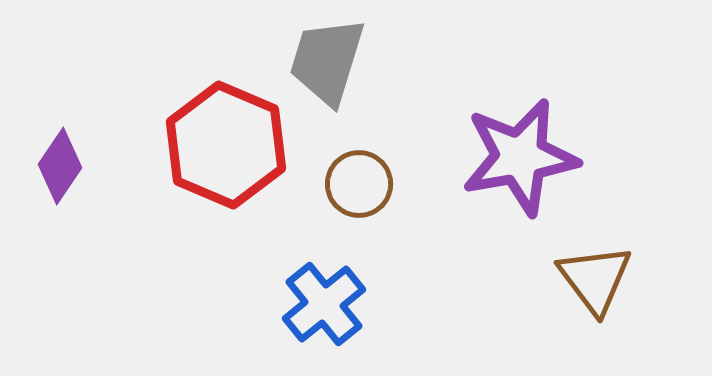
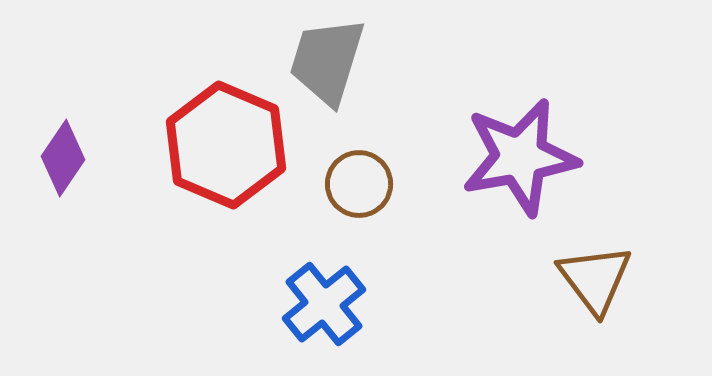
purple diamond: moved 3 px right, 8 px up
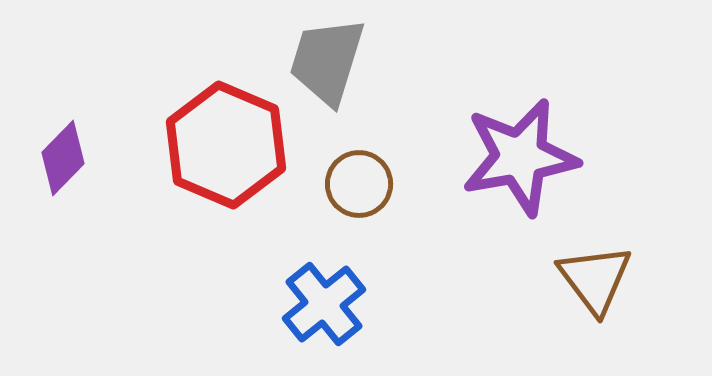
purple diamond: rotated 10 degrees clockwise
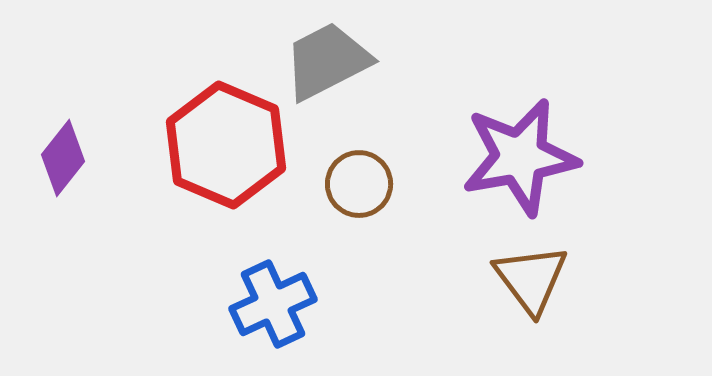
gray trapezoid: rotated 46 degrees clockwise
purple diamond: rotated 6 degrees counterclockwise
brown triangle: moved 64 px left
blue cross: moved 51 px left; rotated 14 degrees clockwise
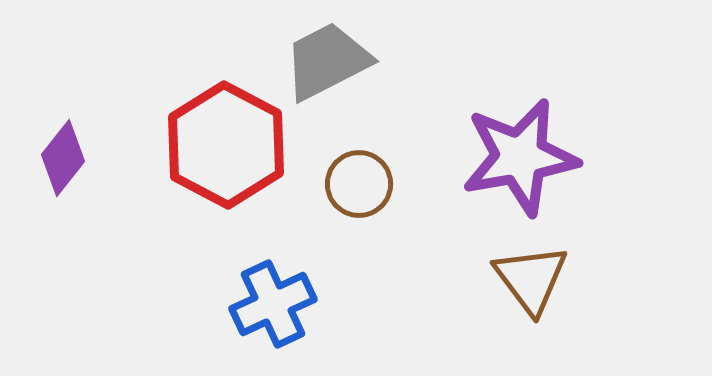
red hexagon: rotated 5 degrees clockwise
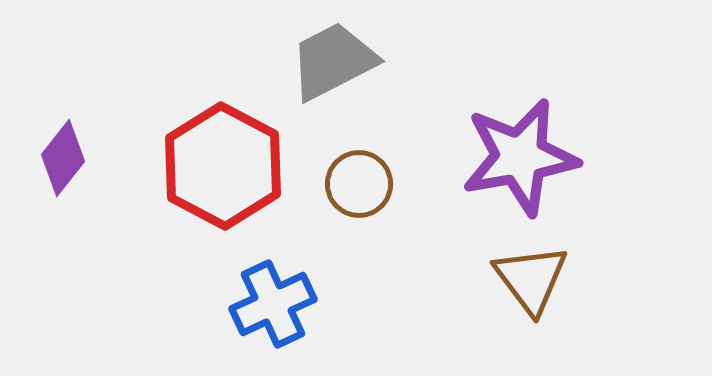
gray trapezoid: moved 6 px right
red hexagon: moved 3 px left, 21 px down
